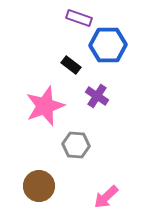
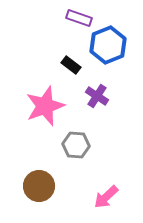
blue hexagon: rotated 21 degrees counterclockwise
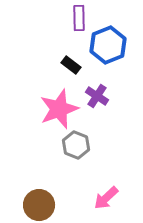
purple rectangle: rotated 70 degrees clockwise
pink star: moved 14 px right, 3 px down
gray hexagon: rotated 16 degrees clockwise
brown circle: moved 19 px down
pink arrow: moved 1 px down
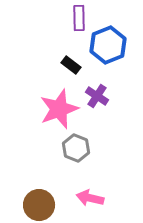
gray hexagon: moved 3 px down
pink arrow: moved 16 px left; rotated 56 degrees clockwise
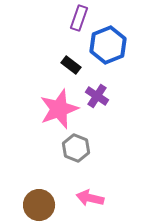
purple rectangle: rotated 20 degrees clockwise
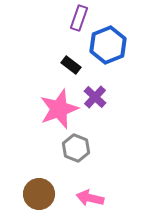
purple cross: moved 2 px left, 1 px down; rotated 10 degrees clockwise
brown circle: moved 11 px up
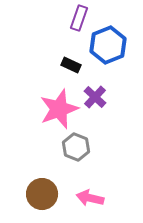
black rectangle: rotated 12 degrees counterclockwise
gray hexagon: moved 1 px up
brown circle: moved 3 px right
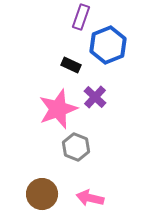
purple rectangle: moved 2 px right, 1 px up
pink star: moved 1 px left
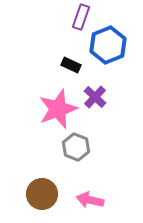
pink arrow: moved 2 px down
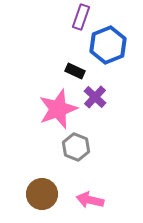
black rectangle: moved 4 px right, 6 px down
